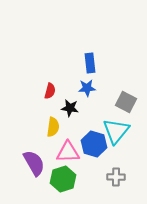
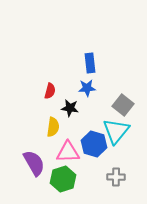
gray square: moved 3 px left, 3 px down; rotated 10 degrees clockwise
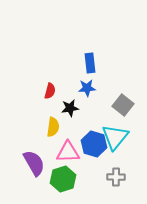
black star: rotated 18 degrees counterclockwise
cyan triangle: moved 1 px left, 6 px down
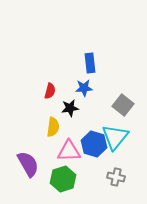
blue star: moved 3 px left
pink triangle: moved 1 px right, 1 px up
purple semicircle: moved 6 px left, 1 px down
gray cross: rotated 12 degrees clockwise
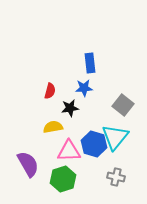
yellow semicircle: rotated 108 degrees counterclockwise
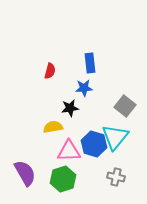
red semicircle: moved 20 px up
gray square: moved 2 px right, 1 px down
purple semicircle: moved 3 px left, 9 px down
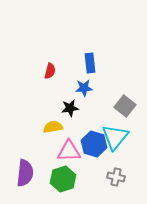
purple semicircle: rotated 36 degrees clockwise
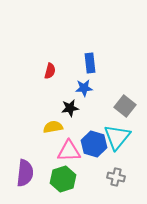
cyan triangle: moved 2 px right
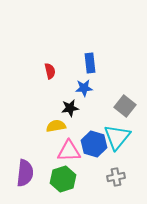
red semicircle: rotated 28 degrees counterclockwise
yellow semicircle: moved 3 px right, 1 px up
gray cross: rotated 24 degrees counterclockwise
